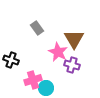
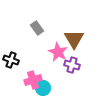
cyan circle: moved 3 px left
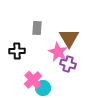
gray rectangle: rotated 40 degrees clockwise
brown triangle: moved 5 px left, 1 px up
black cross: moved 6 px right, 9 px up; rotated 21 degrees counterclockwise
purple cross: moved 4 px left, 1 px up
pink cross: rotated 24 degrees counterclockwise
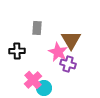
brown triangle: moved 2 px right, 2 px down
cyan circle: moved 1 px right
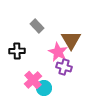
gray rectangle: moved 2 px up; rotated 48 degrees counterclockwise
purple cross: moved 4 px left, 3 px down
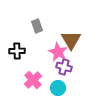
gray rectangle: rotated 24 degrees clockwise
cyan circle: moved 14 px right
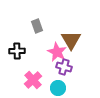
pink star: moved 1 px left
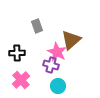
brown triangle: rotated 20 degrees clockwise
black cross: moved 2 px down
purple cross: moved 13 px left, 2 px up
pink cross: moved 12 px left
cyan circle: moved 2 px up
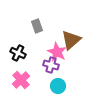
black cross: moved 1 px right; rotated 28 degrees clockwise
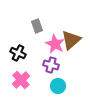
pink star: moved 2 px left, 8 px up
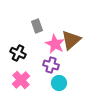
cyan circle: moved 1 px right, 3 px up
